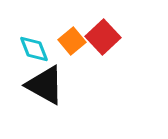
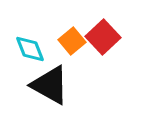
cyan diamond: moved 4 px left
black triangle: moved 5 px right
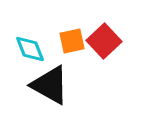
red square: moved 1 px right, 4 px down
orange square: rotated 28 degrees clockwise
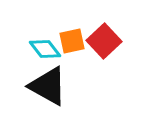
cyan diamond: moved 15 px right; rotated 16 degrees counterclockwise
black triangle: moved 2 px left, 1 px down
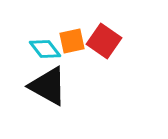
red square: rotated 12 degrees counterclockwise
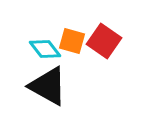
orange square: rotated 28 degrees clockwise
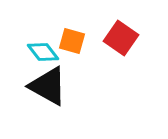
red square: moved 17 px right, 3 px up
cyan diamond: moved 2 px left, 3 px down
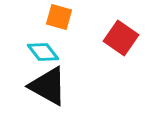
orange square: moved 13 px left, 24 px up
